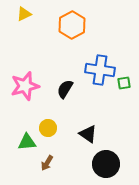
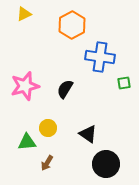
blue cross: moved 13 px up
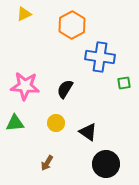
pink star: rotated 20 degrees clockwise
yellow circle: moved 8 px right, 5 px up
black triangle: moved 2 px up
green triangle: moved 12 px left, 19 px up
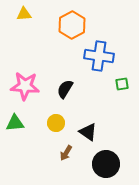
yellow triangle: rotated 21 degrees clockwise
blue cross: moved 1 px left, 1 px up
green square: moved 2 px left, 1 px down
brown arrow: moved 19 px right, 10 px up
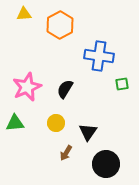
orange hexagon: moved 12 px left
pink star: moved 2 px right, 1 px down; rotated 28 degrees counterclockwise
black triangle: rotated 30 degrees clockwise
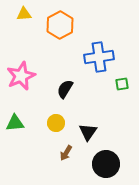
blue cross: moved 1 px down; rotated 16 degrees counterclockwise
pink star: moved 6 px left, 11 px up
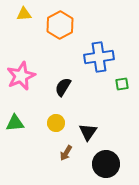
black semicircle: moved 2 px left, 2 px up
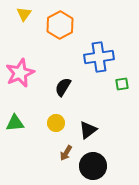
yellow triangle: rotated 49 degrees counterclockwise
pink star: moved 1 px left, 3 px up
black triangle: moved 2 px up; rotated 18 degrees clockwise
black circle: moved 13 px left, 2 px down
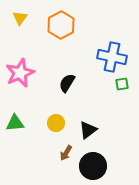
yellow triangle: moved 4 px left, 4 px down
orange hexagon: moved 1 px right
blue cross: moved 13 px right; rotated 20 degrees clockwise
black semicircle: moved 4 px right, 4 px up
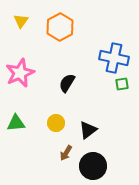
yellow triangle: moved 1 px right, 3 px down
orange hexagon: moved 1 px left, 2 px down
blue cross: moved 2 px right, 1 px down
green triangle: moved 1 px right
